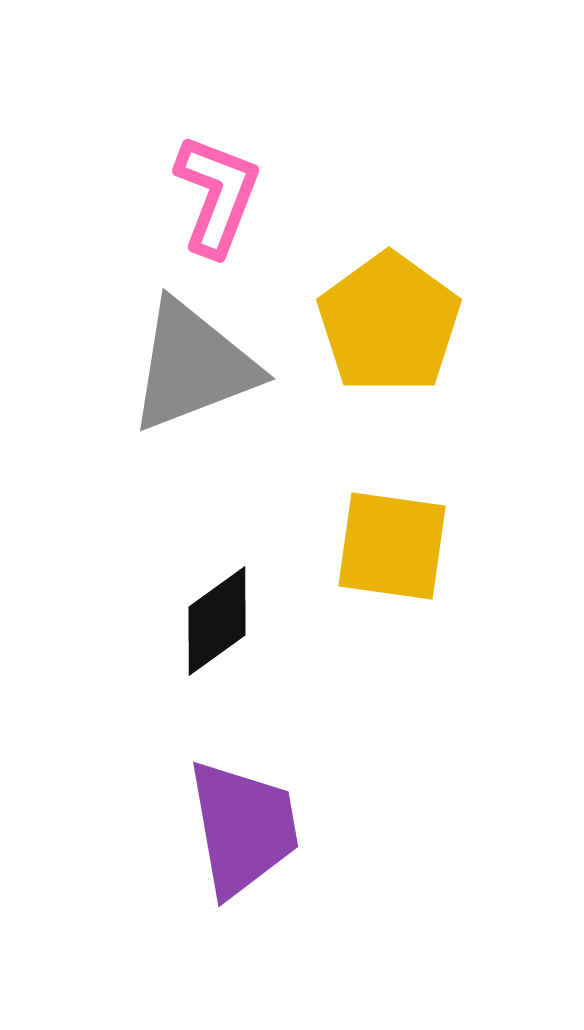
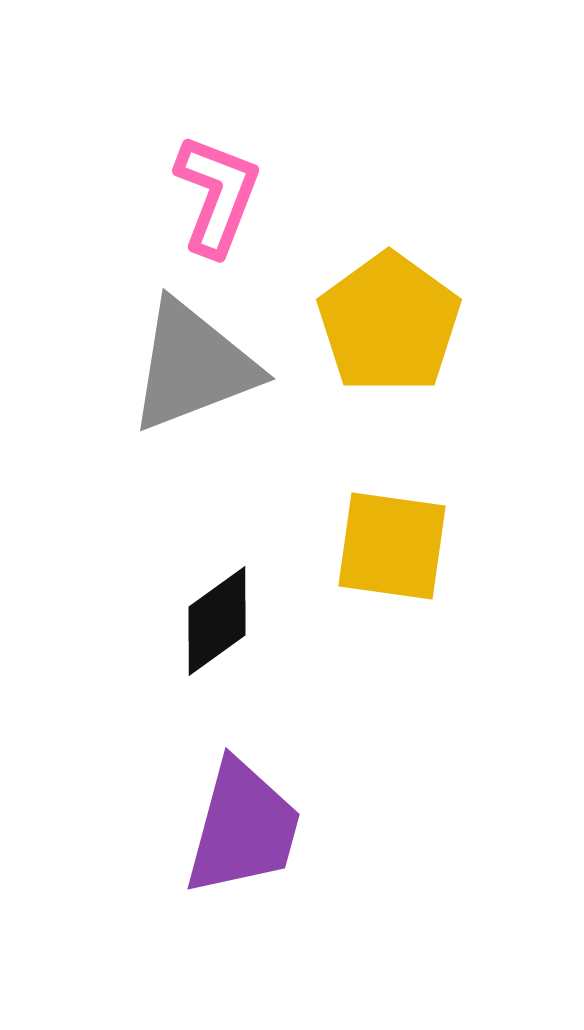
purple trapezoid: rotated 25 degrees clockwise
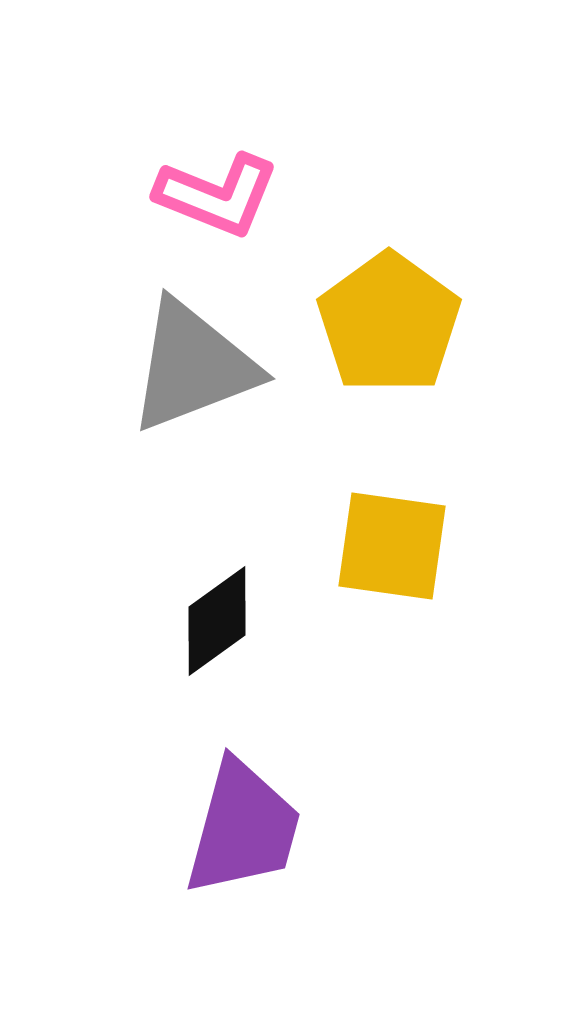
pink L-shape: rotated 91 degrees clockwise
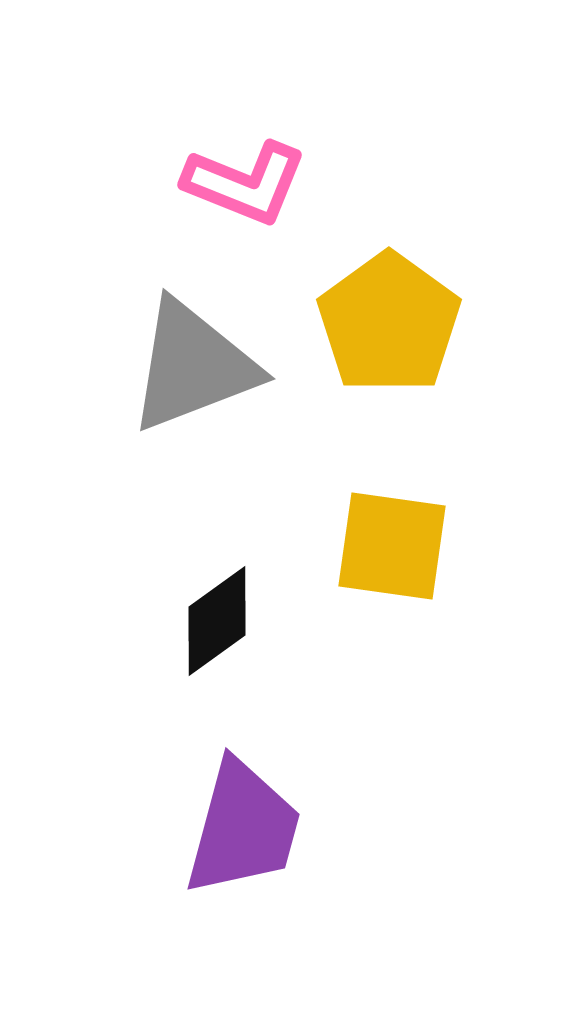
pink L-shape: moved 28 px right, 12 px up
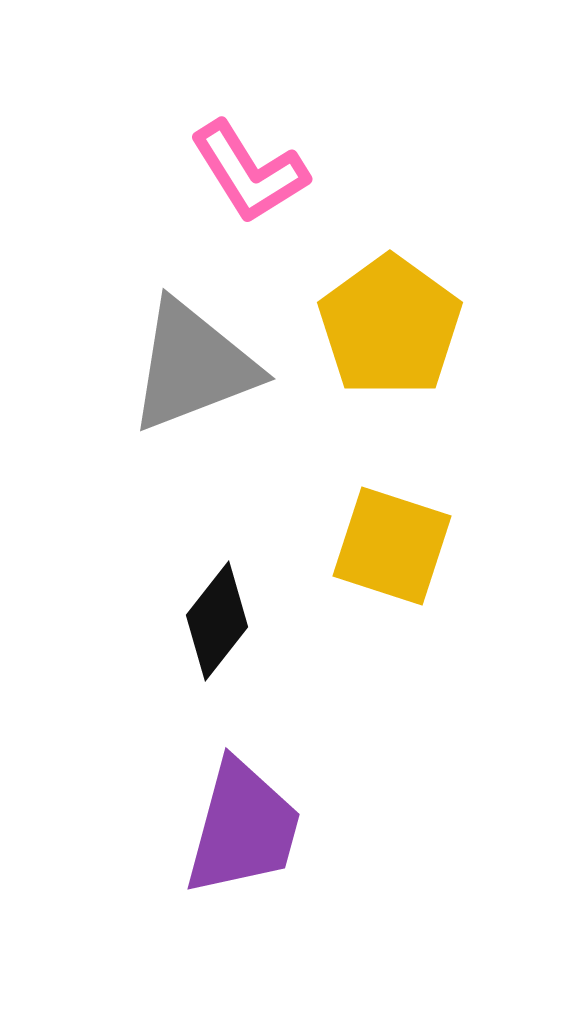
pink L-shape: moved 4 px right, 11 px up; rotated 36 degrees clockwise
yellow pentagon: moved 1 px right, 3 px down
yellow square: rotated 10 degrees clockwise
black diamond: rotated 16 degrees counterclockwise
